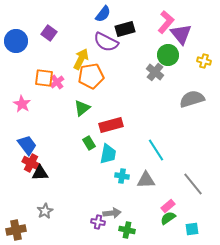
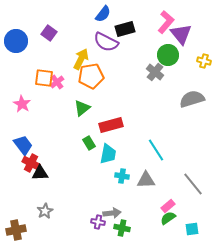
blue trapezoid: moved 4 px left
green cross: moved 5 px left, 2 px up
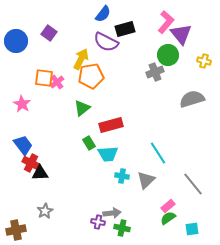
gray cross: rotated 30 degrees clockwise
cyan line: moved 2 px right, 3 px down
cyan trapezoid: rotated 75 degrees clockwise
gray triangle: rotated 42 degrees counterclockwise
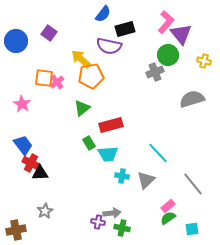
purple semicircle: moved 3 px right, 4 px down; rotated 15 degrees counterclockwise
yellow arrow: rotated 75 degrees counterclockwise
cyan line: rotated 10 degrees counterclockwise
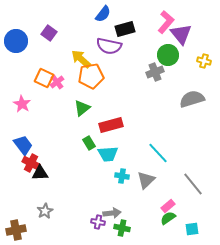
orange square: rotated 18 degrees clockwise
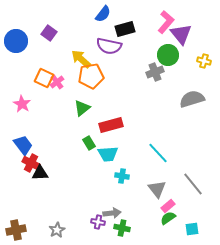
gray triangle: moved 11 px right, 9 px down; rotated 24 degrees counterclockwise
gray star: moved 12 px right, 19 px down
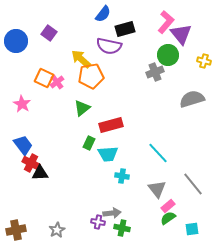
green rectangle: rotated 56 degrees clockwise
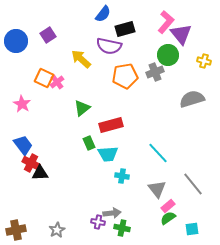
purple square: moved 1 px left, 2 px down; rotated 21 degrees clockwise
orange pentagon: moved 34 px right
green rectangle: rotated 48 degrees counterclockwise
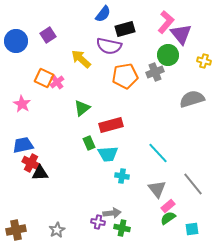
blue trapezoid: rotated 65 degrees counterclockwise
